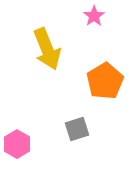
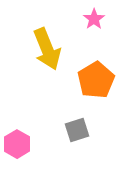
pink star: moved 3 px down
orange pentagon: moved 9 px left, 1 px up
gray square: moved 1 px down
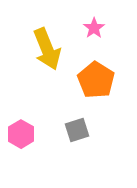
pink star: moved 9 px down
orange pentagon: rotated 9 degrees counterclockwise
pink hexagon: moved 4 px right, 10 px up
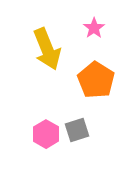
pink hexagon: moved 25 px right
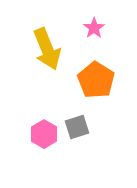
gray square: moved 3 px up
pink hexagon: moved 2 px left
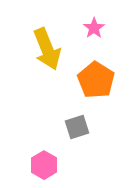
pink hexagon: moved 31 px down
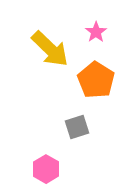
pink star: moved 2 px right, 4 px down
yellow arrow: moved 3 px right; rotated 24 degrees counterclockwise
pink hexagon: moved 2 px right, 4 px down
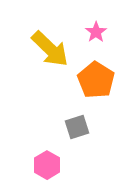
pink hexagon: moved 1 px right, 4 px up
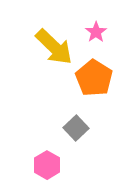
yellow arrow: moved 4 px right, 2 px up
orange pentagon: moved 2 px left, 2 px up
gray square: moved 1 px left, 1 px down; rotated 25 degrees counterclockwise
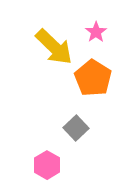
orange pentagon: moved 1 px left
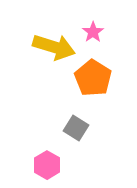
pink star: moved 3 px left
yellow arrow: rotated 27 degrees counterclockwise
gray square: rotated 15 degrees counterclockwise
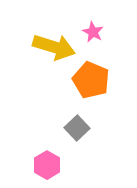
pink star: rotated 10 degrees counterclockwise
orange pentagon: moved 2 px left, 2 px down; rotated 9 degrees counterclockwise
gray square: moved 1 px right; rotated 15 degrees clockwise
